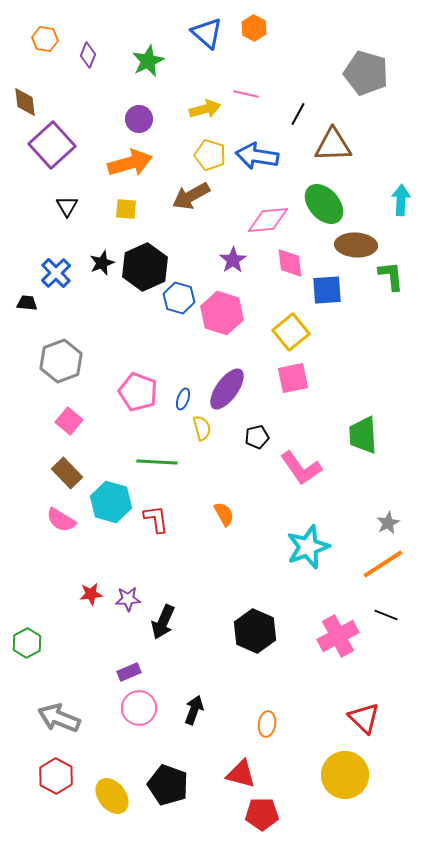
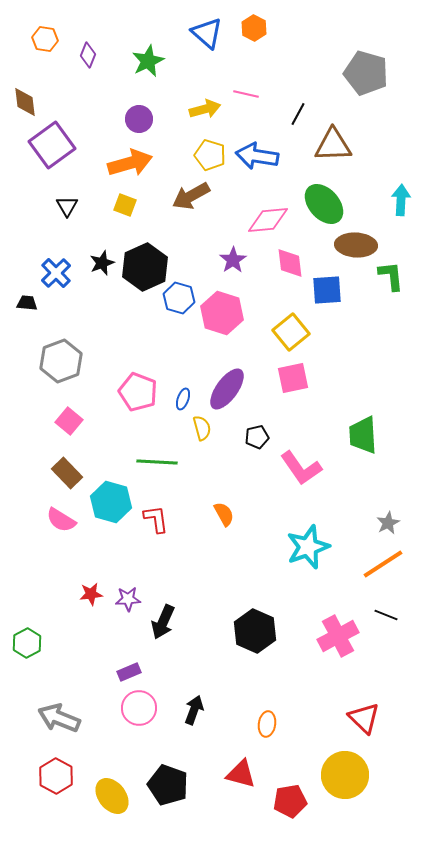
purple square at (52, 145): rotated 6 degrees clockwise
yellow square at (126, 209): moved 1 px left, 4 px up; rotated 15 degrees clockwise
red pentagon at (262, 814): moved 28 px right, 13 px up; rotated 8 degrees counterclockwise
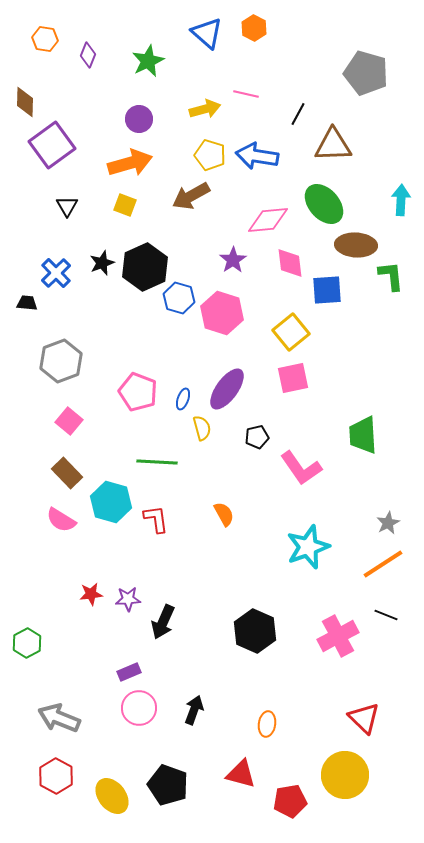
brown diamond at (25, 102): rotated 8 degrees clockwise
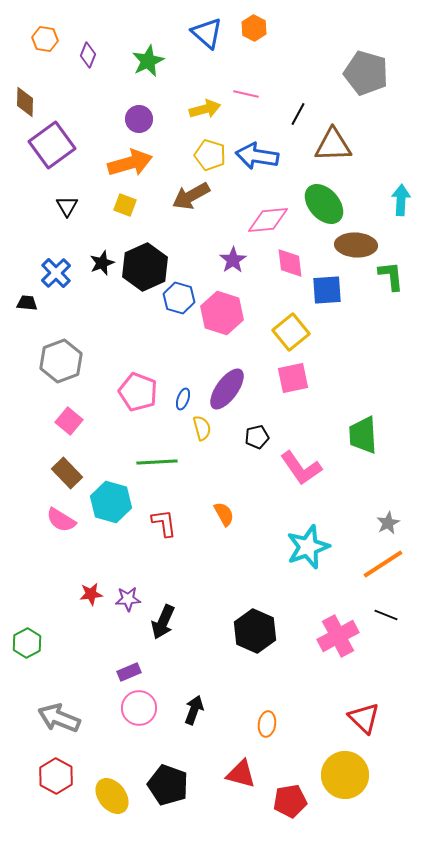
green line at (157, 462): rotated 6 degrees counterclockwise
red L-shape at (156, 519): moved 8 px right, 4 px down
